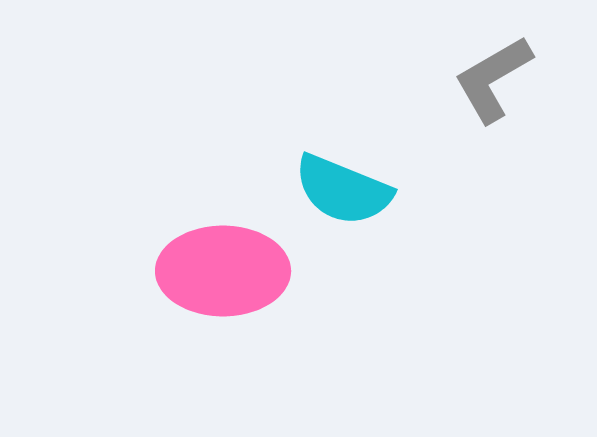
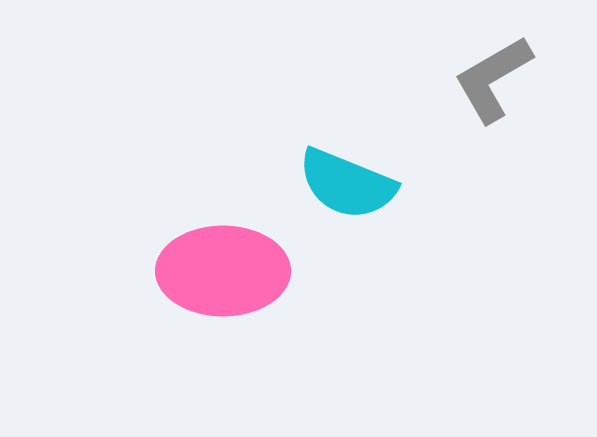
cyan semicircle: moved 4 px right, 6 px up
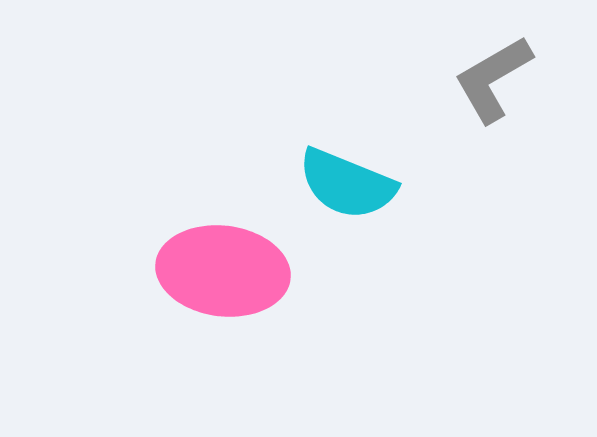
pink ellipse: rotated 7 degrees clockwise
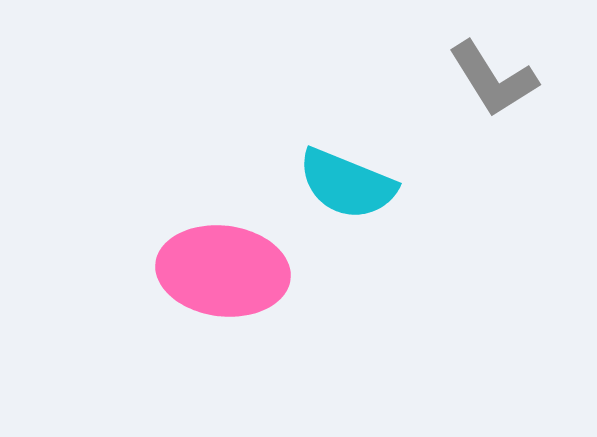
gray L-shape: rotated 92 degrees counterclockwise
